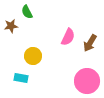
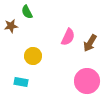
cyan rectangle: moved 4 px down
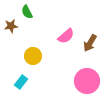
pink semicircle: moved 2 px left, 1 px up; rotated 24 degrees clockwise
cyan rectangle: rotated 64 degrees counterclockwise
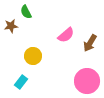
green semicircle: moved 1 px left
pink semicircle: moved 1 px up
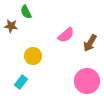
brown star: rotated 16 degrees clockwise
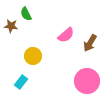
green semicircle: moved 2 px down
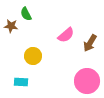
cyan rectangle: rotated 56 degrees clockwise
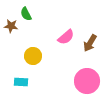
pink semicircle: moved 2 px down
